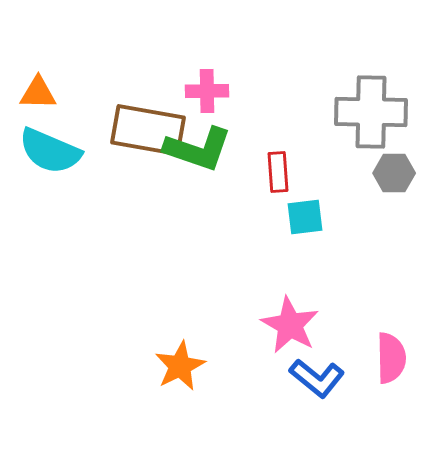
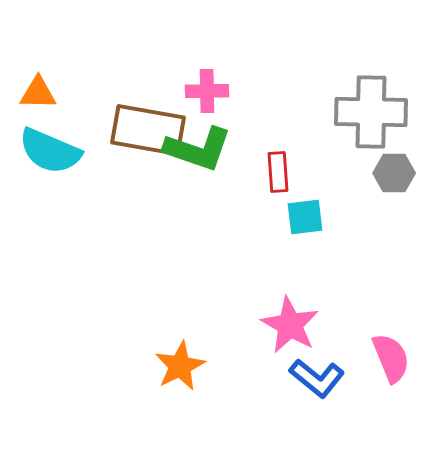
pink semicircle: rotated 21 degrees counterclockwise
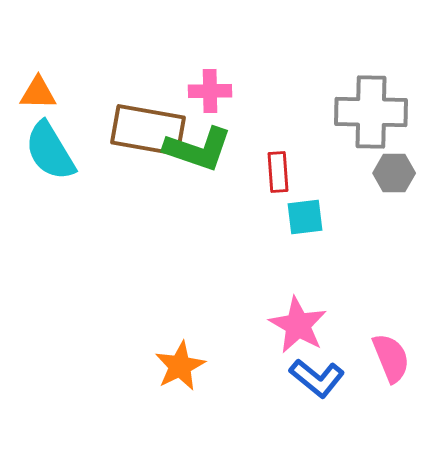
pink cross: moved 3 px right
cyan semicircle: rotated 36 degrees clockwise
pink star: moved 8 px right
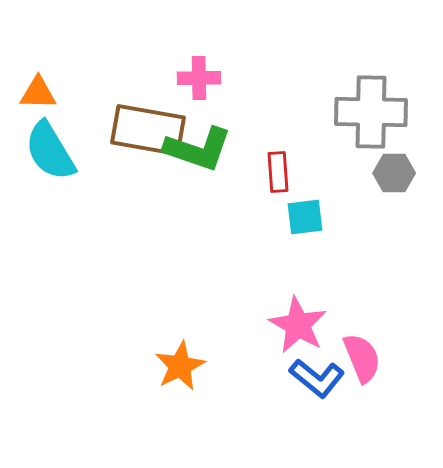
pink cross: moved 11 px left, 13 px up
pink semicircle: moved 29 px left
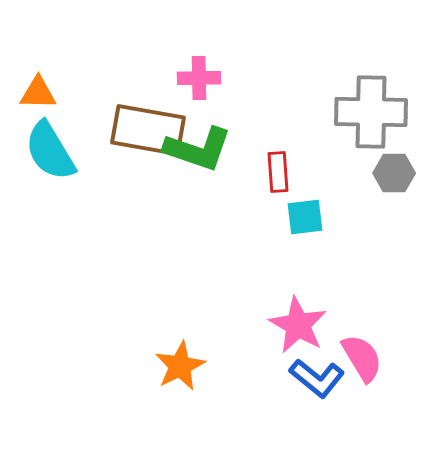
pink semicircle: rotated 9 degrees counterclockwise
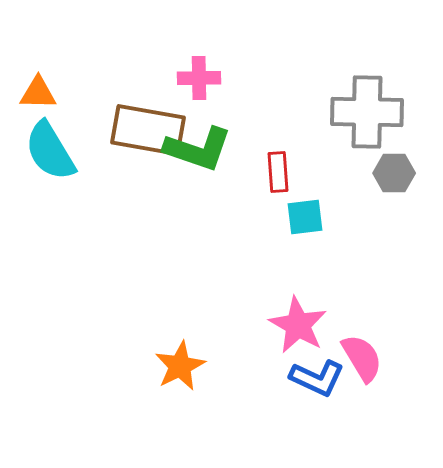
gray cross: moved 4 px left
blue L-shape: rotated 14 degrees counterclockwise
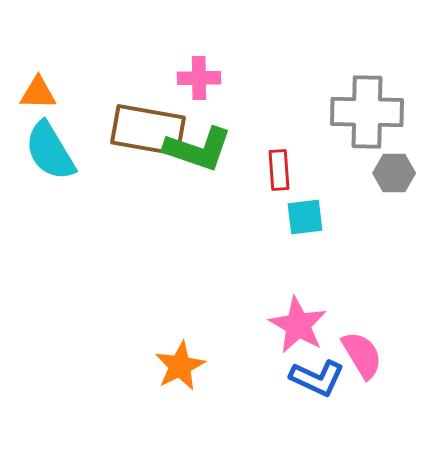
red rectangle: moved 1 px right, 2 px up
pink semicircle: moved 3 px up
